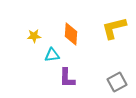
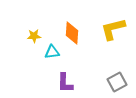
yellow L-shape: moved 1 px left, 1 px down
orange diamond: moved 1 px right, 1 px up
cyan triangle: moved 3 px up
purple L-shape: moved 2 px left, 5 px down
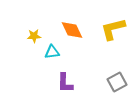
orange diamond: moved 3 px up; rotated 30 degrees counterclockwise
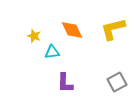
yellow star: rotated 24 degrees clockwise
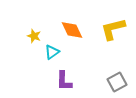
cyan triangle: rotated 28 degrees counterclockwise
purple L-shape: moved 1 px left, 2 px up
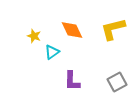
purple L-shape: moved 8 px right
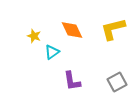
purple L-shape: rotated 10 degrees counterclockwise
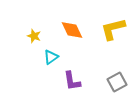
cyan triangle: moved 1 px left, 5 px down
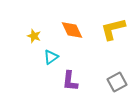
purple L-shape: moved 2 px left; rotated 15 degrees clockwise
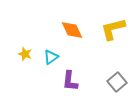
yellow star: moved 9 px left, 18 px down
gray square: rotated 12 degrees counterclockwise
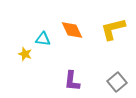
cyan triangle: moved 8 px left, 18 px up; rotated 42 degrees clockwise
purple L-shape: moved 2 px right
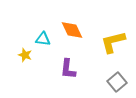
yellow L-shape: moved 13 px down
yellow star: moved 1 px down
purple L-shape: moved 4 px left, 12 px up
